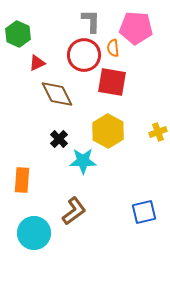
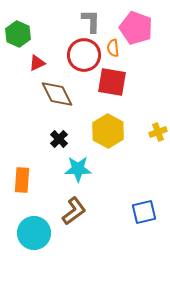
pink pentagon: rotated 16 degrees clockwise
cyan star: moved 5 px left, 8 px down
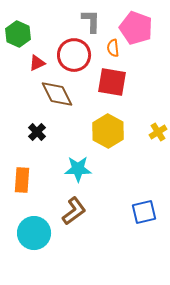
red circle: moved 10 px left
yellow cross: rotated 12 degrees counterclockwise
black cross: moved 22 px left, 7 px up
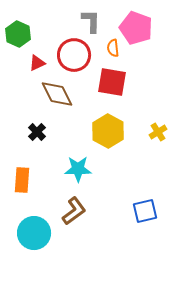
blue square: moved 1 px right, 1 px up
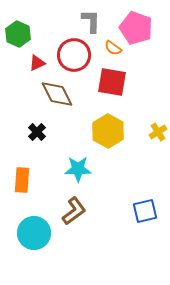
orange semicircle: rotated 48 degrees counterclockwise
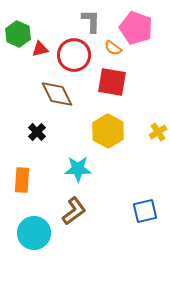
red triangle: moved 3 px right, 14 px up; rotated 12 degrees clockwise
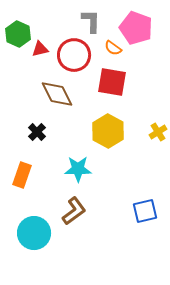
orange rectangle: moved 5 px up; rotated 15 degrees clockwise
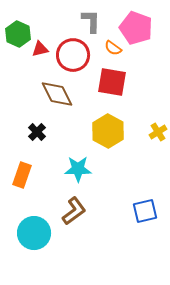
red circle: moved 1 px left
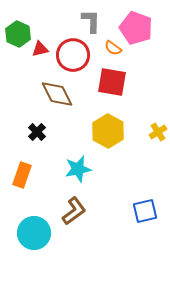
cyan star: rotated 12 degrees counterclockwise
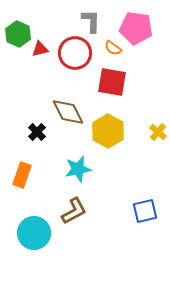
pink pentagon: rotated 12 degrees counterclockwise
red circle: moved 2 px right, 2 px up
brown diamond: moved 11 px right, 18 px down
yellow cross: rotated 18 degrees counterclockwise
brown L-shape: rotated 8 degrees clockwise
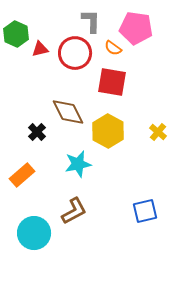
green hexagon: moved 2 px left
cyan star: moved 5 px up
orange rectangle: rotated 30 degrees clockwise
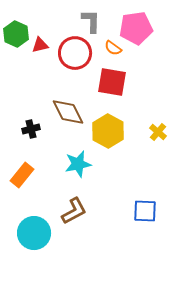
pink pentagon: rotated 16 degrees counterclockwise
red triangle: moved 4 px up
black cross: moved 6 px left, 3 px up; rotated 30 degrees clockwise
orange rectangle: rotated 10 degrees counterclockwise
blue square: rotated 15 degrees clockwise
